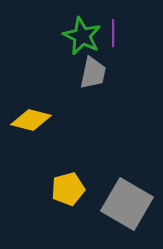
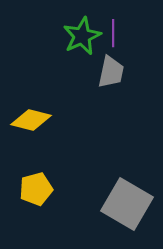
green star: rotated 21 degrees clockwise
gray trapezoid: moved 18 px right, 1 px up
yellow pentagon: moved 32 px left
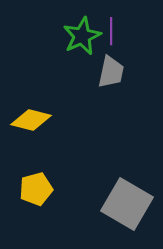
purple line: moved 2 px left, 2 px up
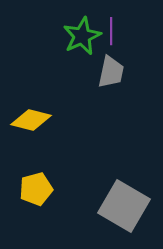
gray square: moved 3 px left, 2 px down
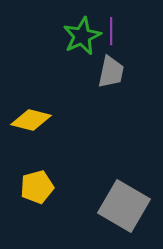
yellow pentagon: moved 1 px right, 2 px up
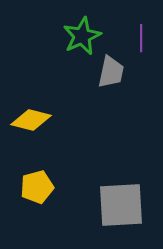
purple line: moved 30 px right, 7 px down
gray square: moved 3 px left, 1 px up; rotated 33 degrees counterclockwise
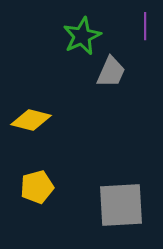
purple line: moved 4 px right, 12 px up
gray trapezoid: rotated 12 degrees clockwise
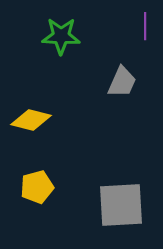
green star: moved 21 px left; rotated 27 degrees clockwise
gray trapezoid: moved 11 px right, 10 px down
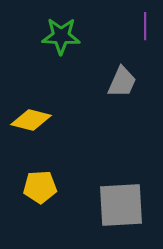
yellow pentagon: moved 3 px right; rotated 12 degrees clockwise
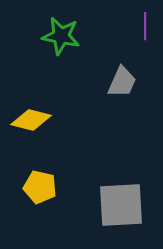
green star: rotated 9 degrees clockwise
yellow pentagon: rotated 16 degrees clockwise
